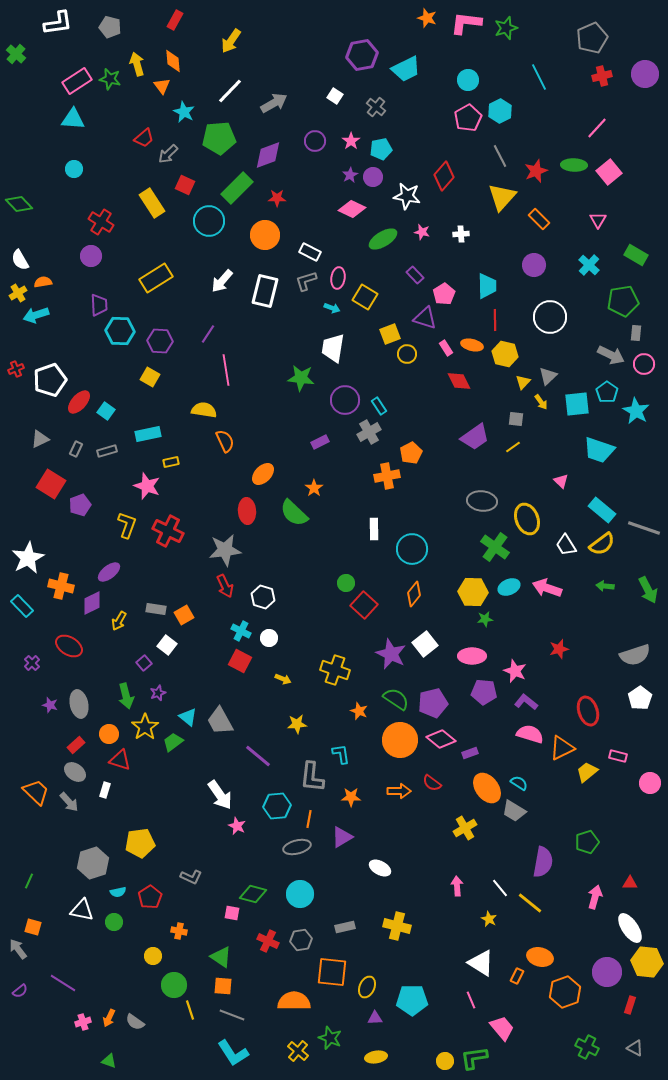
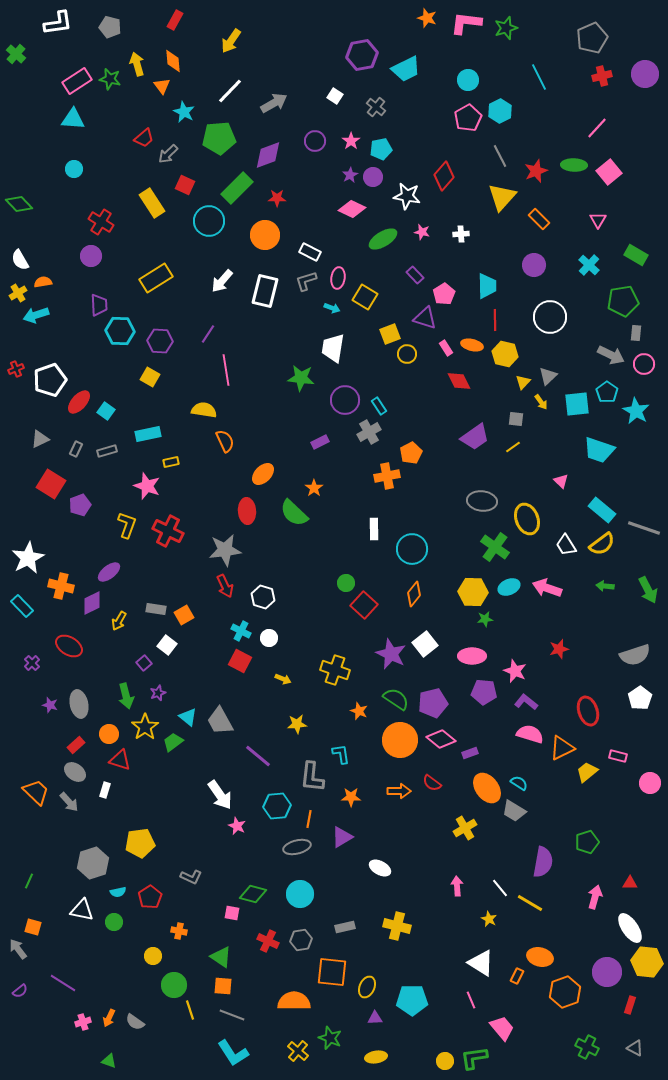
yellow line at (530, 903): rotated 8 degrees counterclockwise
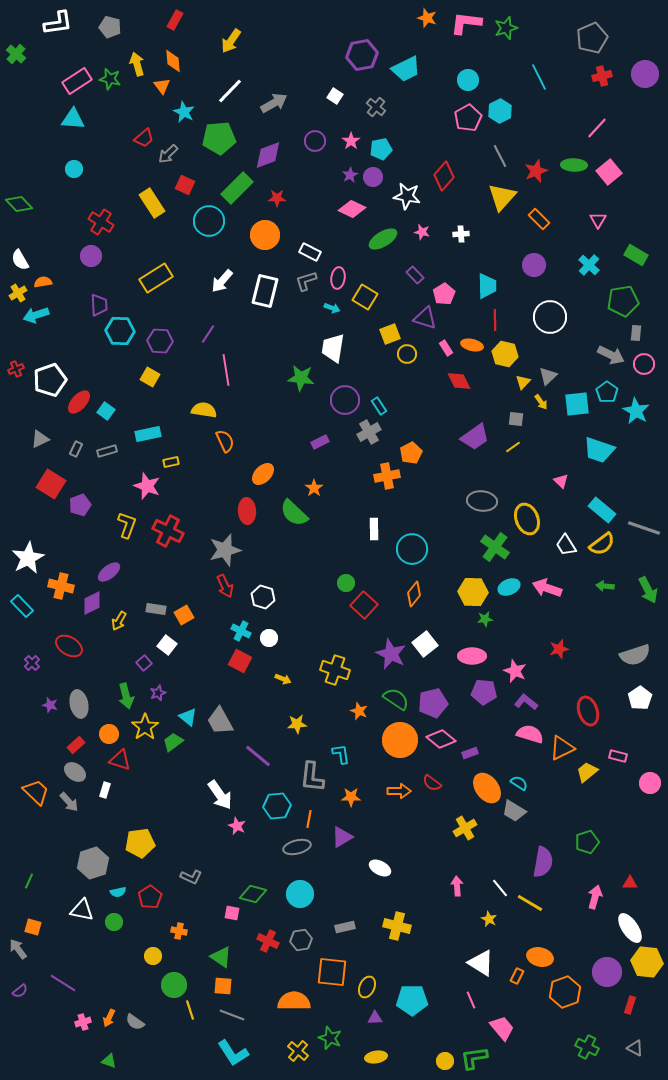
gray star at (225, 550): rotated 8 degrees counterclockwise
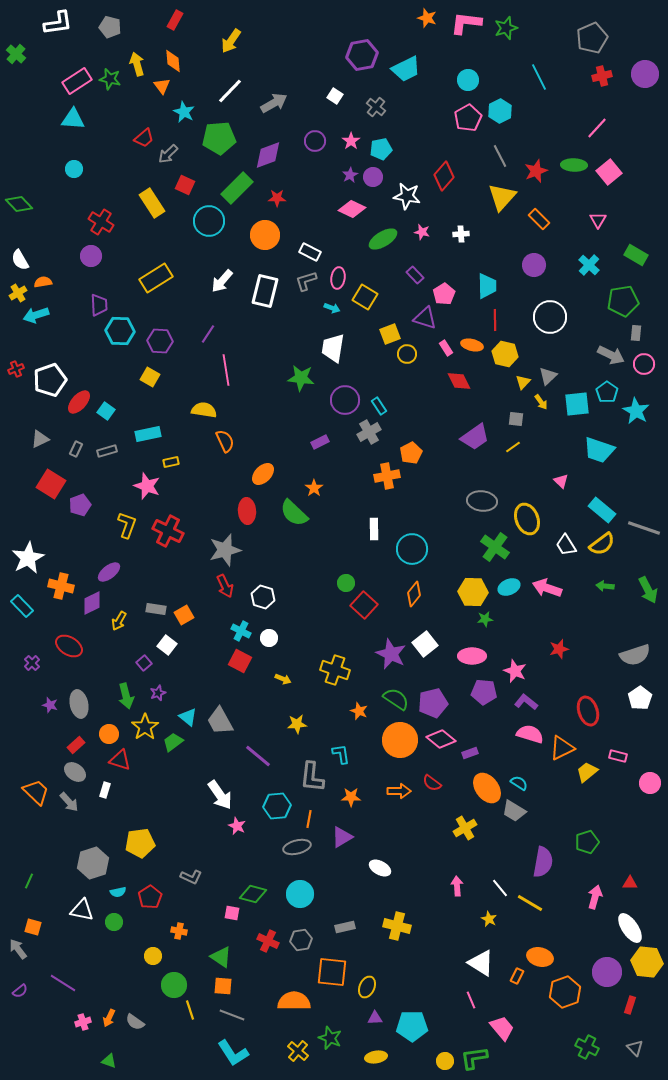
cyan pentagon at (412, 1000): moved 26 px down
gray triangle at (635, 1048): rotated 18 degrees clockwise
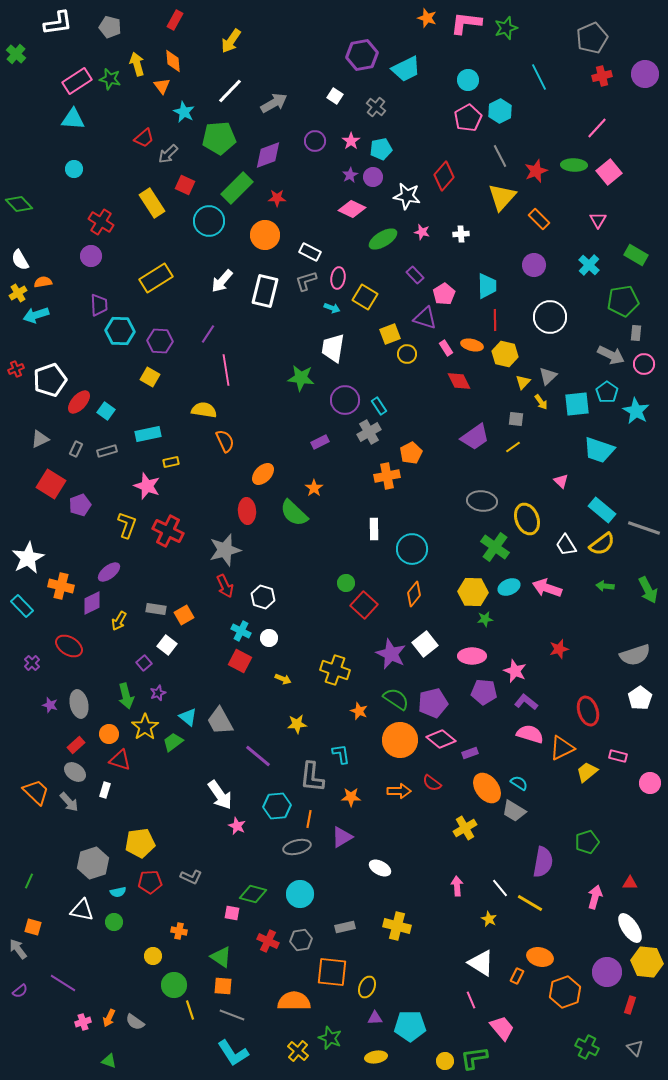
red pentagon at (150, 897): moved 15 px up; rotated 30 degrees clockwise
cyan pentagon at (412, 1026): moved 2 px left
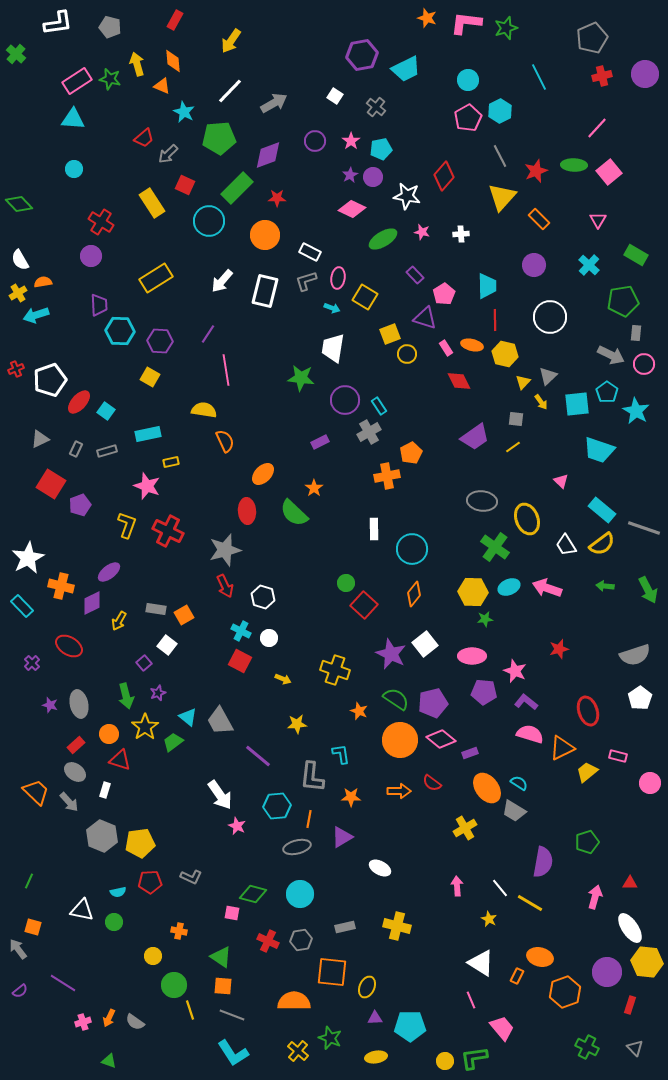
orange triangle at (162, 86): rotated 30 degrees counterclockwise
gray hexagon at (93, 863): moved 9 px right, 27 px up; rotated 20 degrees counterclockwise
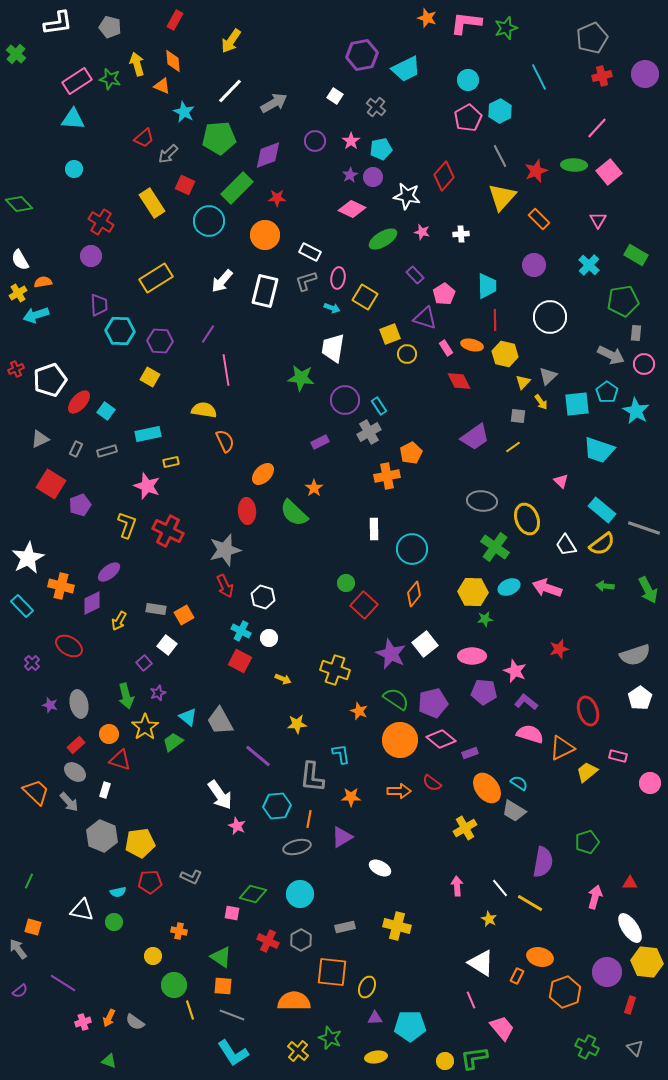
gray square at (516, 419): moved 2 px right, 3 px up
gray hexagon at (301, 940): rotated 20 degrees counterclockwise
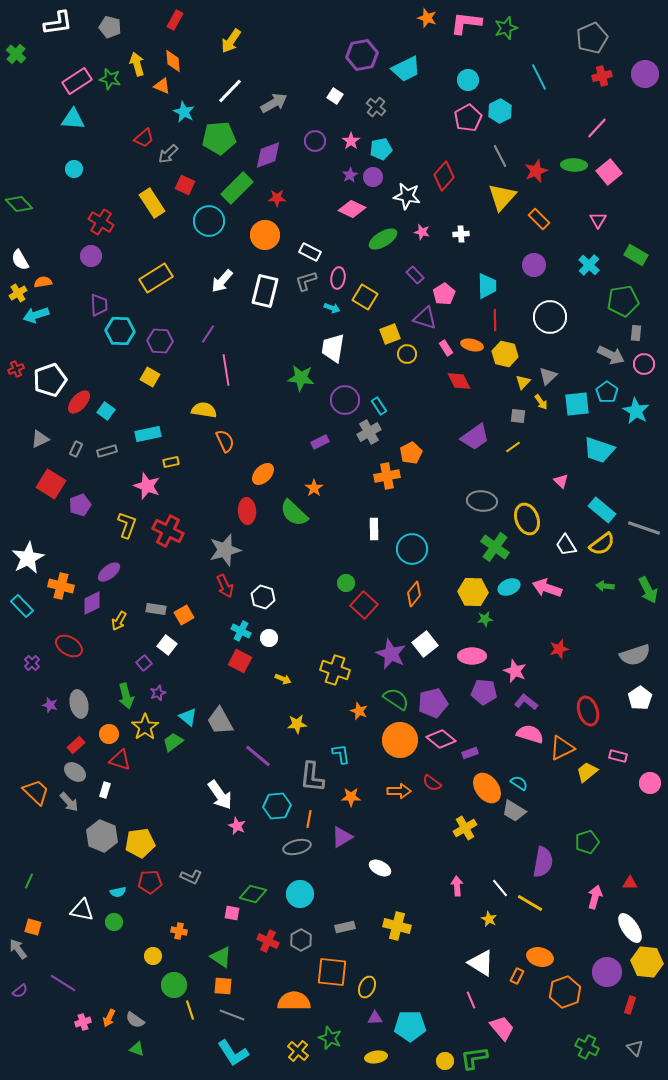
gray semicircle at (135, 1022): moved 2 px up
green triangle at (109, 1061): moved 28 px right, 12 px up
